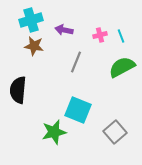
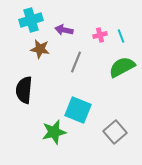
brown star: moved 6 px right, 3 px down
black semicircle: moved 6 px right
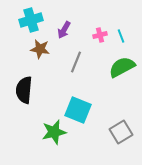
purple arrow: rotated 72 degrees counterclockwise
gray square: moved 6 px right; rotated 10 degrees clockwise
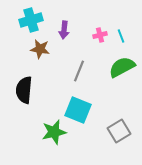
purple arrow: rotated 24 degrees counterclockwise
gray line: moved 3 px right, 9 px down
gray square: moved 2 px left, 1 px up
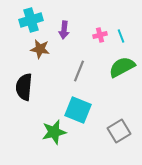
black semicircle: moved 3 px up
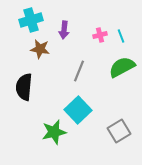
cyan square: rotated 24 degrees clockwise
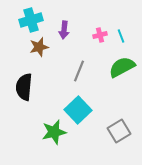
brown star: moved 1 px left, 2 px up; rotated 24 degrees counterclockwise
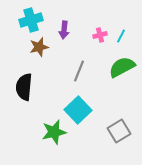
cyan line: rotated 48 degrees clockwise
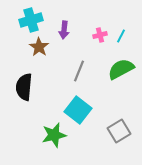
brown star: rotated 24 degrees counterclockwise
green semicircle: moved 1 px left, 2 px down
cyan square: rotated 8 degrees counterclockwise
green star: moved 3 px down
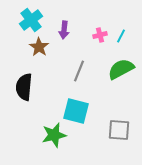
cyan cross: rotated 20 degrees counterclockwise
cyan square: moved 2 px left, 1 px down; rotated 24 degrees counterclockwise
gray square: moved 1 px up; rotated 35 degrees clockwise
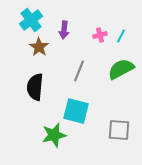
black semicircle: moved 11 px right
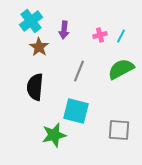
cyan cross: moved 1 px down
